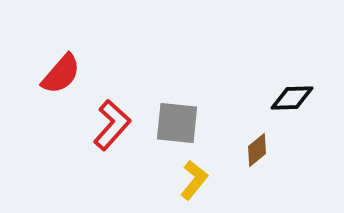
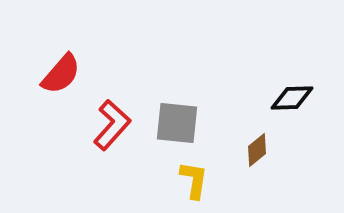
yellow L-shape: rotated 30 degrees counterclockwise
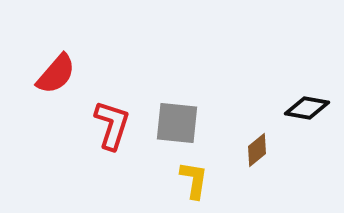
red semicircle: moved 5 px left
black diamond: moved 15 px right, 10 px down; rotated 12 degrees clockwise
red L-shape: rotated 24 degrees counterclockwise
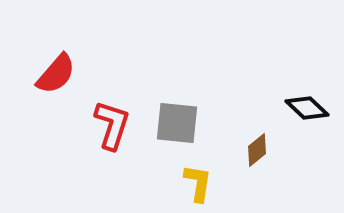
black diamond: rotated 33 degrees clockwise
yellow L-shape: moved 4 px right, 3 px down
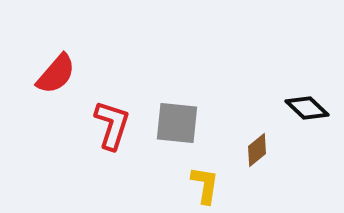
yellow L-shape: moved 7 px right, 2 px down
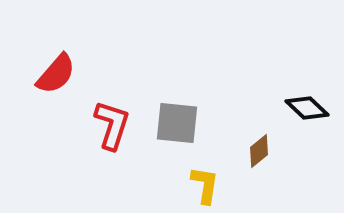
brown diamond: moved 2 px right, 1 px down
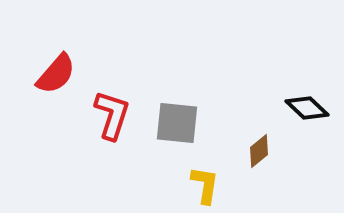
red L-shape: moved 10 px up
